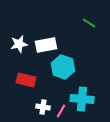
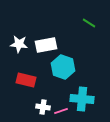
white star: rotated 18 degrees clockwise
pink line: rotated 40 degrees clockwise
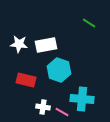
cyan hexagon: moved 4 px left, 3 px down
pink line: moved 1 px right, 1 px down; rotated 48 degrees clockwise
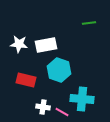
green line: rotated 40 degrees counterclockwise
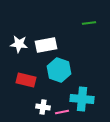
pink line: rotated 40 degrees counterclockwise
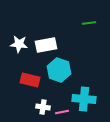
red rectangle: moved 4 px right
cyan cross: moved 2 px right
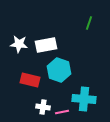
green line: rotated 64 degrees counterclockwise
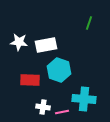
white star: moved 2 px up
red rectangle: rotated 12 degrees counterclockwise
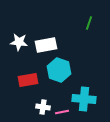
red rectangle: moved 2 px left; rotated 12 degrees counterclockwise
